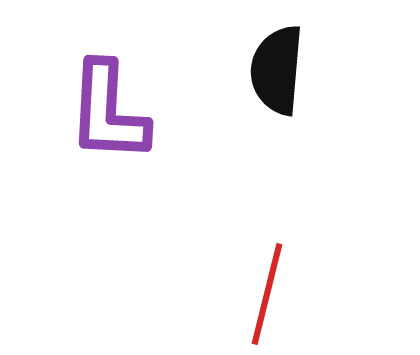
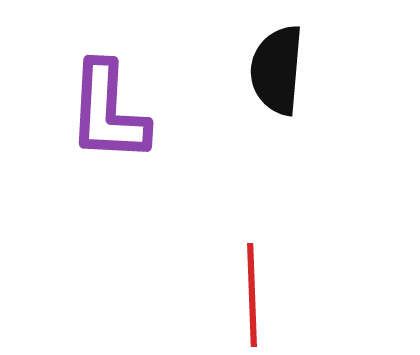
red line: moved 15 px left, 1 px down; rotated 16 degrees counterclockwise
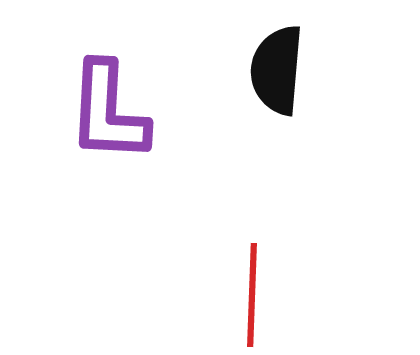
red line: rotated 4 degrees clockwise
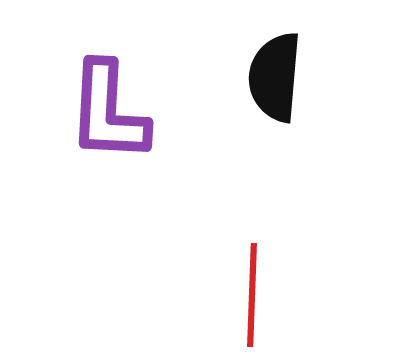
black semicircle: moved 2 px left, 7 px down
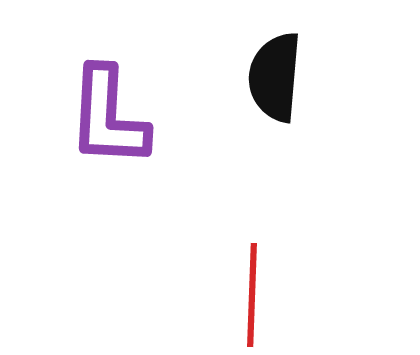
purple L-shape: moved 5 px down
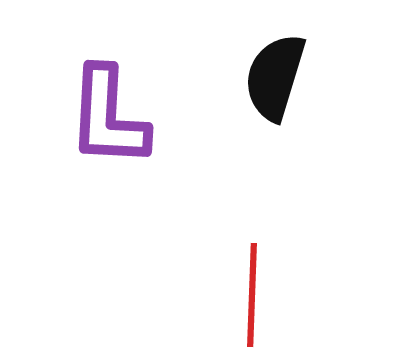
black semicircle: rotated 12 degrees clockwise
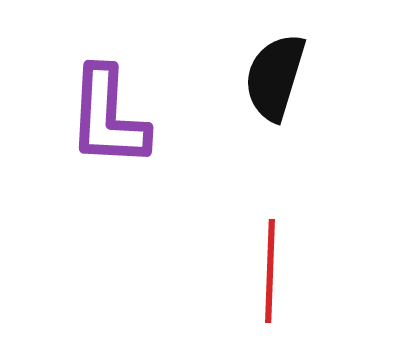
red line: moved 18 px right, 24 px up
